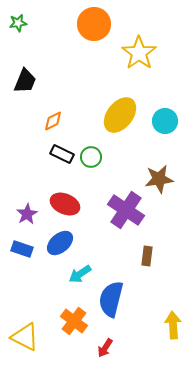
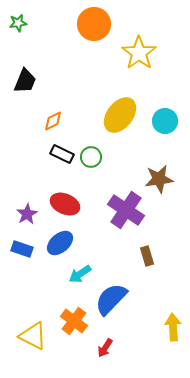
brown rectangle: rotated 24 degrees counterclockwise
blue semicircle: rotated 30 degrees clockwise
yellow arrow: moved 2 px down
yellow triangle: moved 8 px right, 1 px up
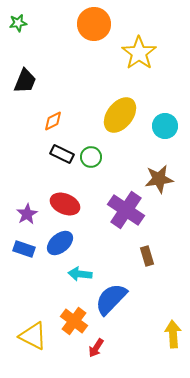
cyan circle: moved 5 px down
blue rectangle: moved 2 px right
cyan arrow: rotated 40 degrees clockwise
yellow arrow: moved 7 px down
red arrow: moved 9 px left
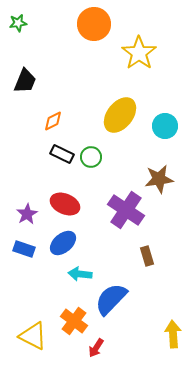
blue ellipse: moved 3 px right
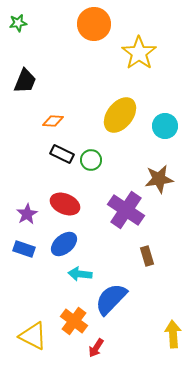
orange diamond: rotated 30 degrees clockwise
green circle: moved 3 px down
blue ellipse: moved 1 px right, 1 px down
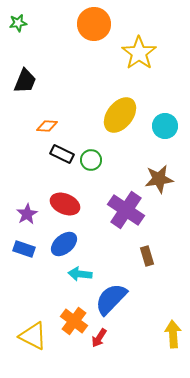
orange diamond: moved 6 px left, 5 px down
red arrow: moved 3 px right, 10 px up
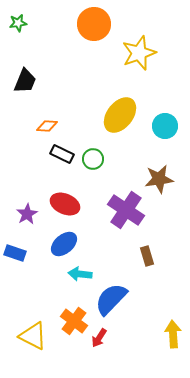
yellow star: rotated 16 degrees clockwise
green circle: moved 2 px right, 1 px up
blue rectangle: moved 9 px left, 4 px down
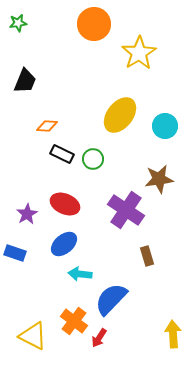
yellow star: rotated 12 degrees counterclockwise
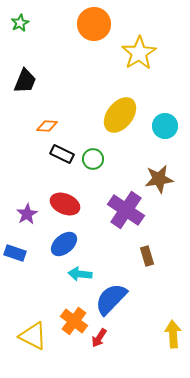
green star: moved 2 px right; rotated 18 degrees counterclockwise
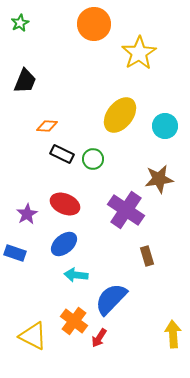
cyan arrow: moved 4 px left, 1 px down
